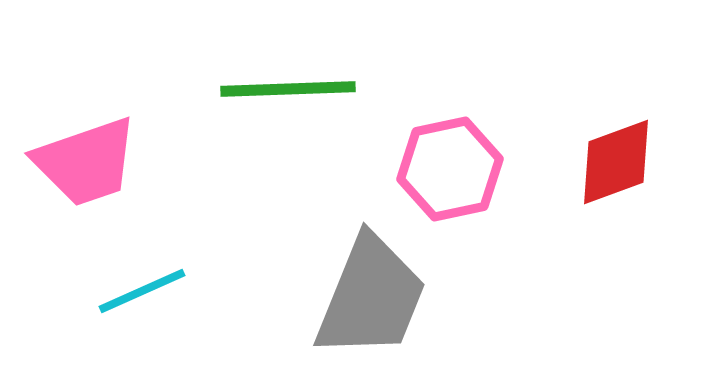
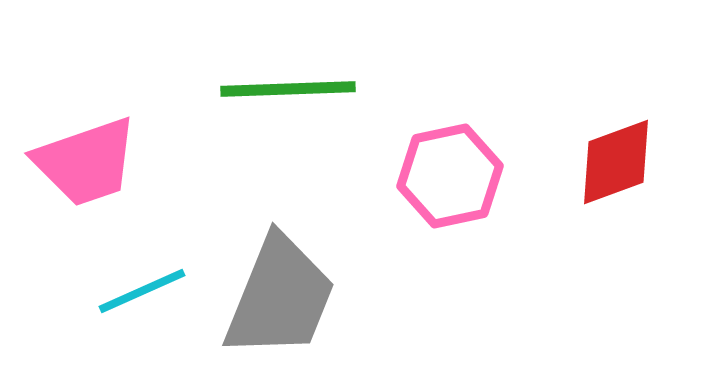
pink hexagon: moved 7 px down
gray trapezoid: moved 91 px left
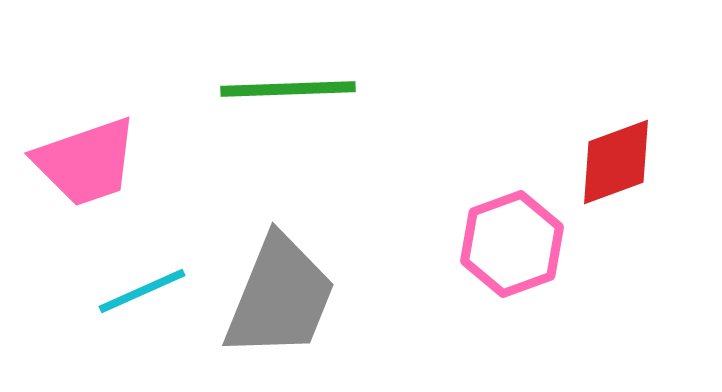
pink hexagon: moved 62 px right, 68 px down; rotated 8 degrees counterclockwise
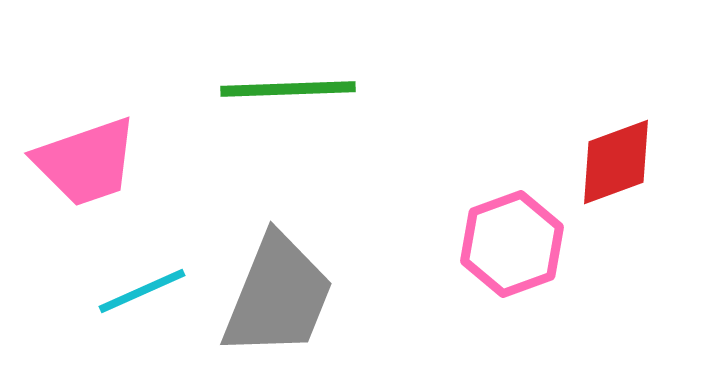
gray trapezoid: moved 2 px left, 1 px up
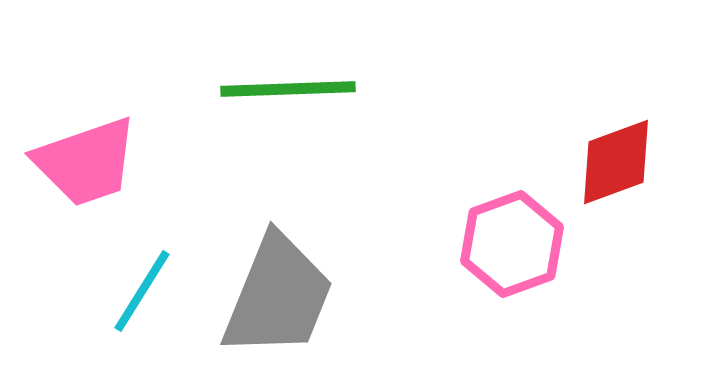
cyan line: rotated 34 degrees counterclockwise
